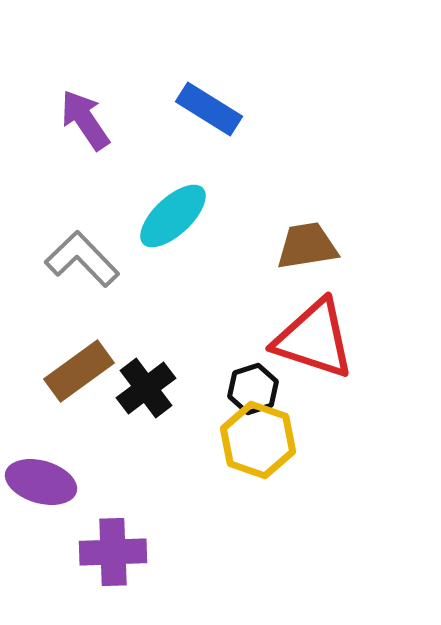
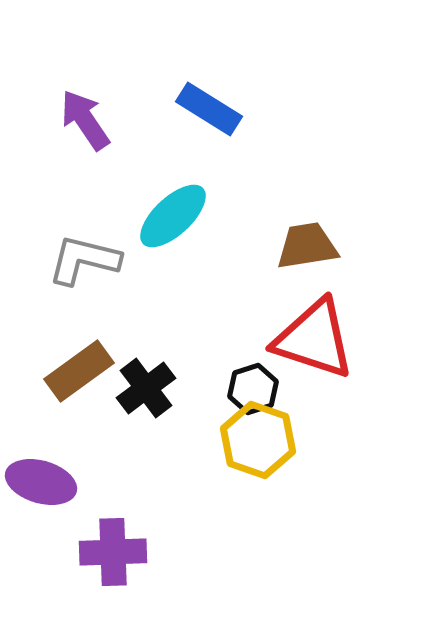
gray L-shape: moved 2 px right, 1 px down; rotated 32 degrees counterclockwise
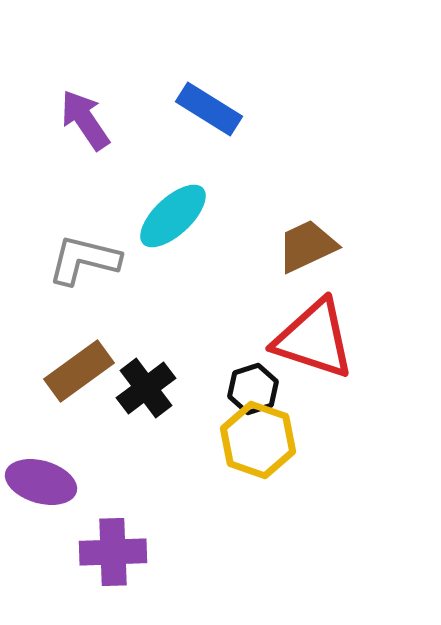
brown trapezoid: rotated 16 degrees counterclockwise
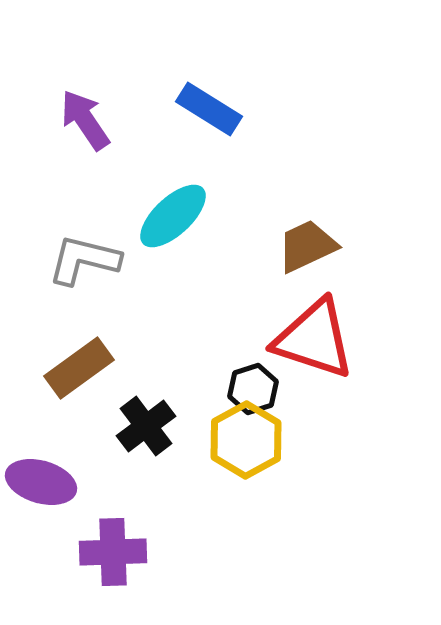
brown rectangle: moved 3 px up
black cross: moved 38 px down
yellow hexagon: moved 12 px left; rotated 12 degrees clockwise
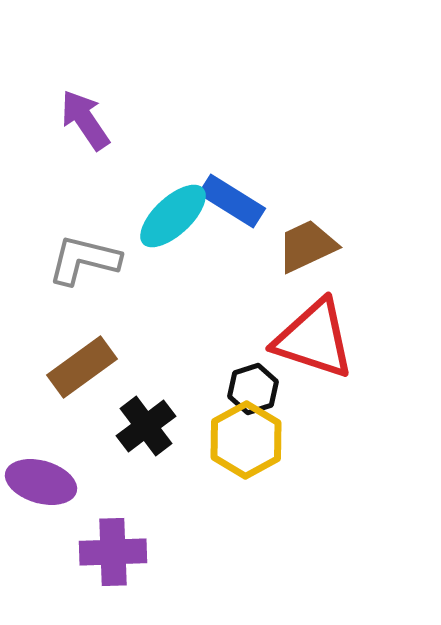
blue rectangle: moved 23 px right, 92 px down
brown rectangle: moved 3 px right, 1 px up
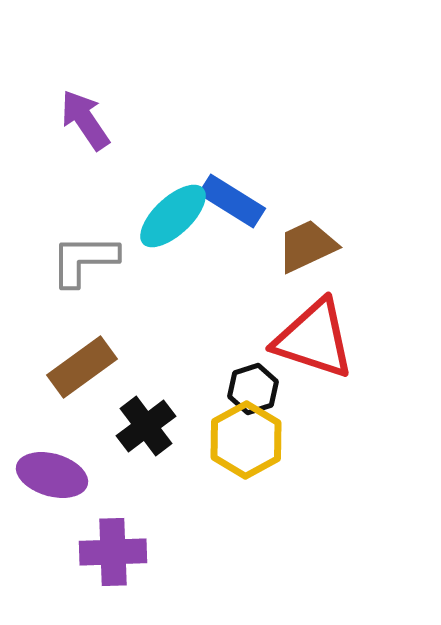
gray L-shape: rotated 14 degrees counterclockwise
purple ellipse: moved 11 px right, 7 px up
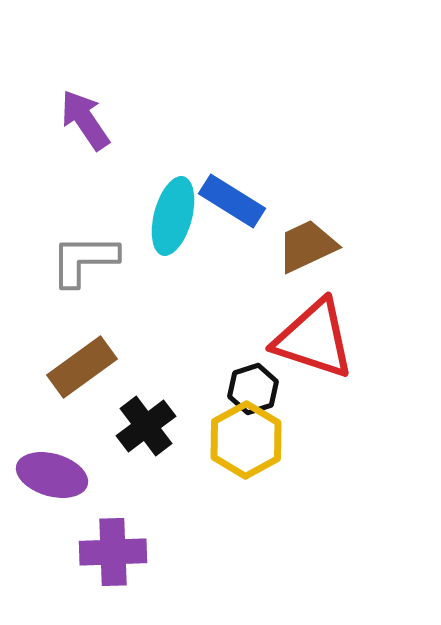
cyan ellipse: rotated 32 degrees counterclockwise
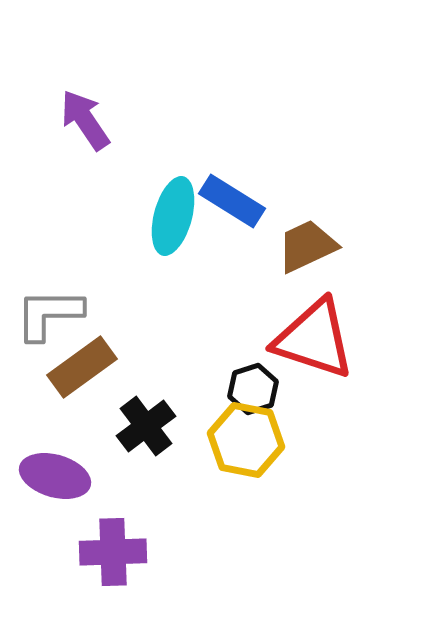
gray L-shape: moved 35 px left, 54 px down
yellow hexagon: rotated 20 degrees counterclockwise
purple ellipse: moved 3 px right, 1 px down
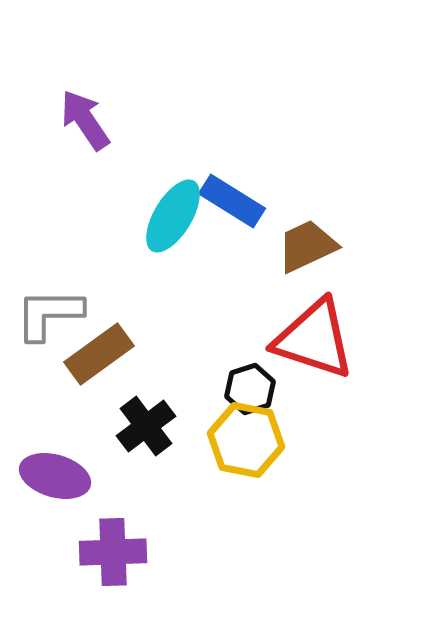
cyan ellipse: rotated 16 degrees clockwise
brown rectangle: moved 17 px right, 13 px up
black hexagon: moved 3 px left
